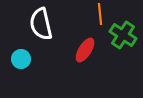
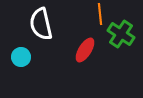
green cross: moved 2 px left, 1 px up
cyan circle: moved 2 px up
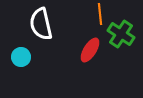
red ellipse: moved 5 px right
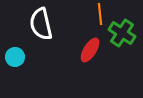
green cross: moved 1 px right, 1 px up
cyan circle: moved 6 px left
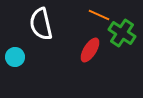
orange line: moved 1 px left, 1 px down; rotated 60 degrees counterclockwise
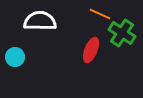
orange line: moved 1 px right, 1 px up
white semicircle: moved 1 px left, 3 px up; rotated 104 degrees clockwise
red ellipse: moved 1 px right; rotated 10 degrees counterclockwise
